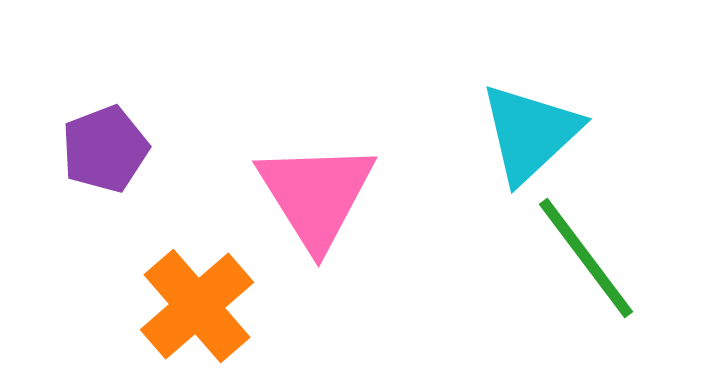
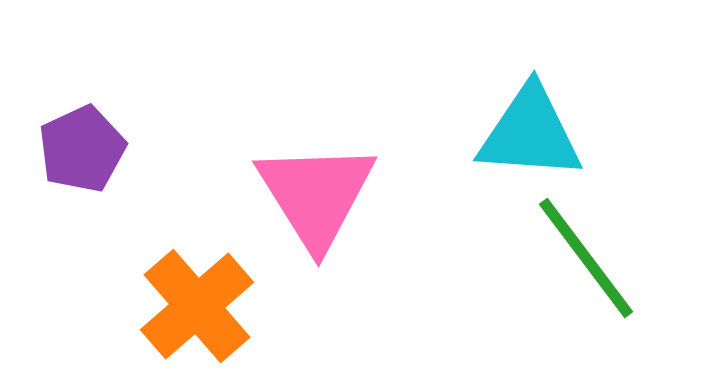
cyan triangle: rotated 47 degrees clockwise
purple pentagon: moved 23 px left; rotated 4 degrees counterclockwise
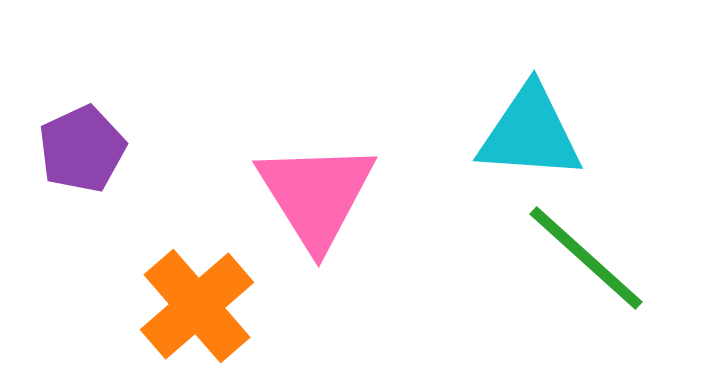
green line: rotated 11 degrees counterclockwise
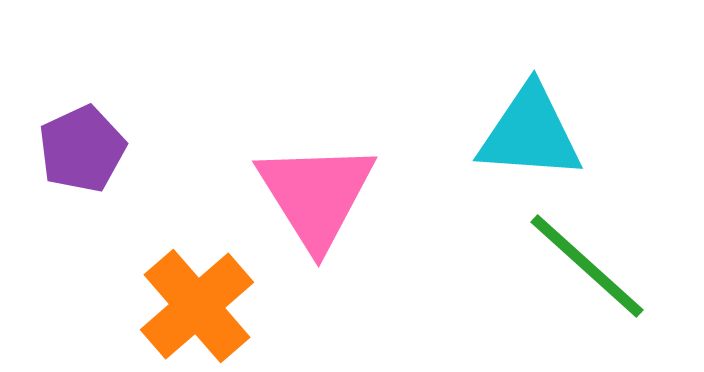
green line: moved 1 px right, 8 px down
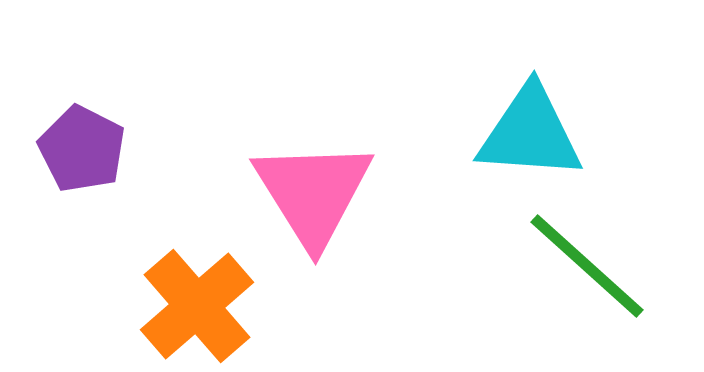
purple pentagon: rotated 20 degrees counterclockwise
pink triangle: moved 3 px left, 2 px up
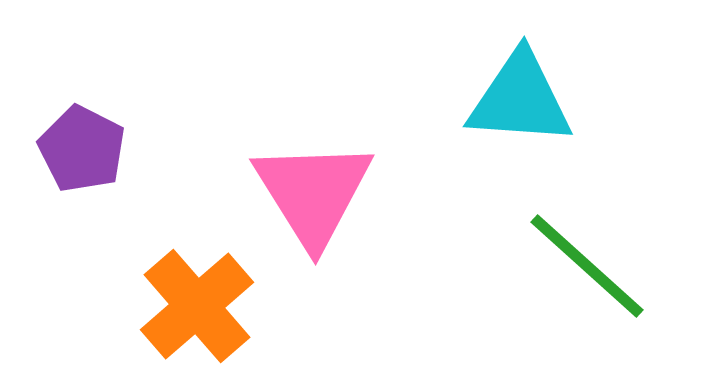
cyan triangle: moved 10 px left, 34 px up
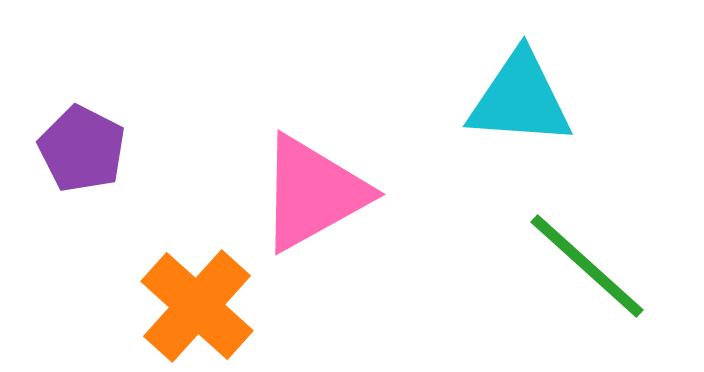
pink triangle: rotated 33 degrees clockwise
orange cross: rotated 7 degrees counterclockwise
